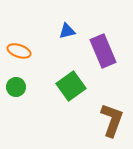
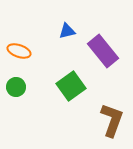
purple rectangle: rotated 16 degrees counterclockwise
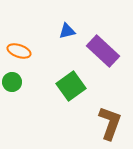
purple rectangle: rotated 8 degrees counterclockwise
green circle: moved 4 px left, 5 px up
brown L-shape: moved 2 px left, 3 px down
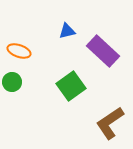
brown L-shape: rotated 144 degrees counterclockwise
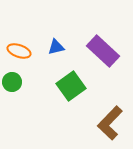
blue triangle: moved 11 px left, 16 px down
brown L-shape: rotated 12 degrees counterclockwise
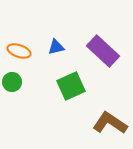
green square: rotated 12 degrees clockwise
brown L-shape: rotated 80 degrees clockwise
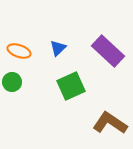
blue triangle: moved 2 px right, 1 px down; rotated 30 degrees counterclockwise
purple rectangle: moved 5 px right
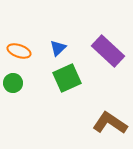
green circle: moved 1 px right, 1 px down
green square: moved 4 px left, 8 px up
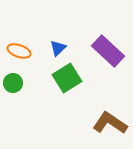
green square: rotated 8 degrees counterclockwise
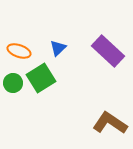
green square: moved 26 px left
